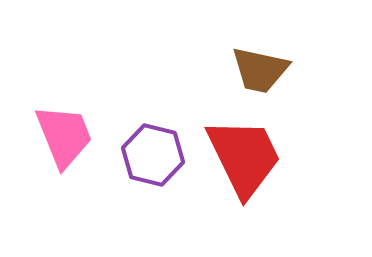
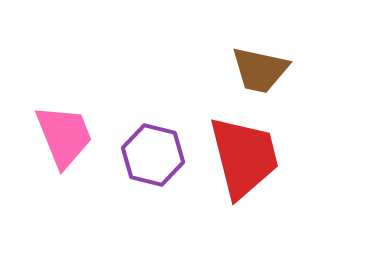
red trapezoid: rotated 12 degrees clockwise
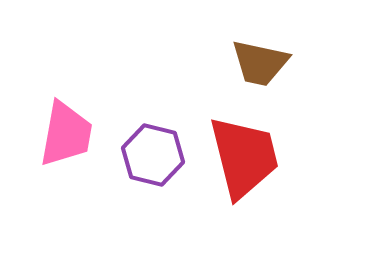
brown trapezoid: moved 7 px up
pink trapezoid: moved 2 px right, 2 px up; rotated 32 degrees clockwise
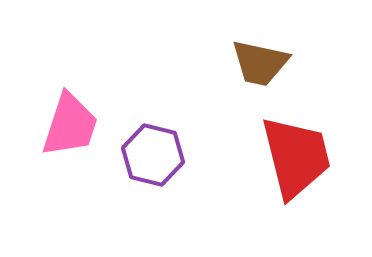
pink trapezoid: moved 4 px right, 9 px up; rotated 8 degrees clockwise
red trapezoid: moved 52 px right
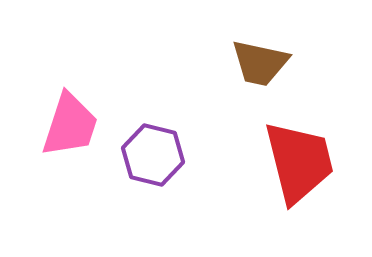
red trapezoid: moved 3 px right, 5 px down
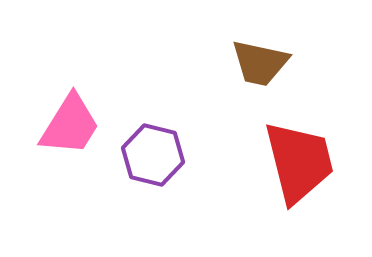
pink trapezoid: rotated 14 degrees clockwise
